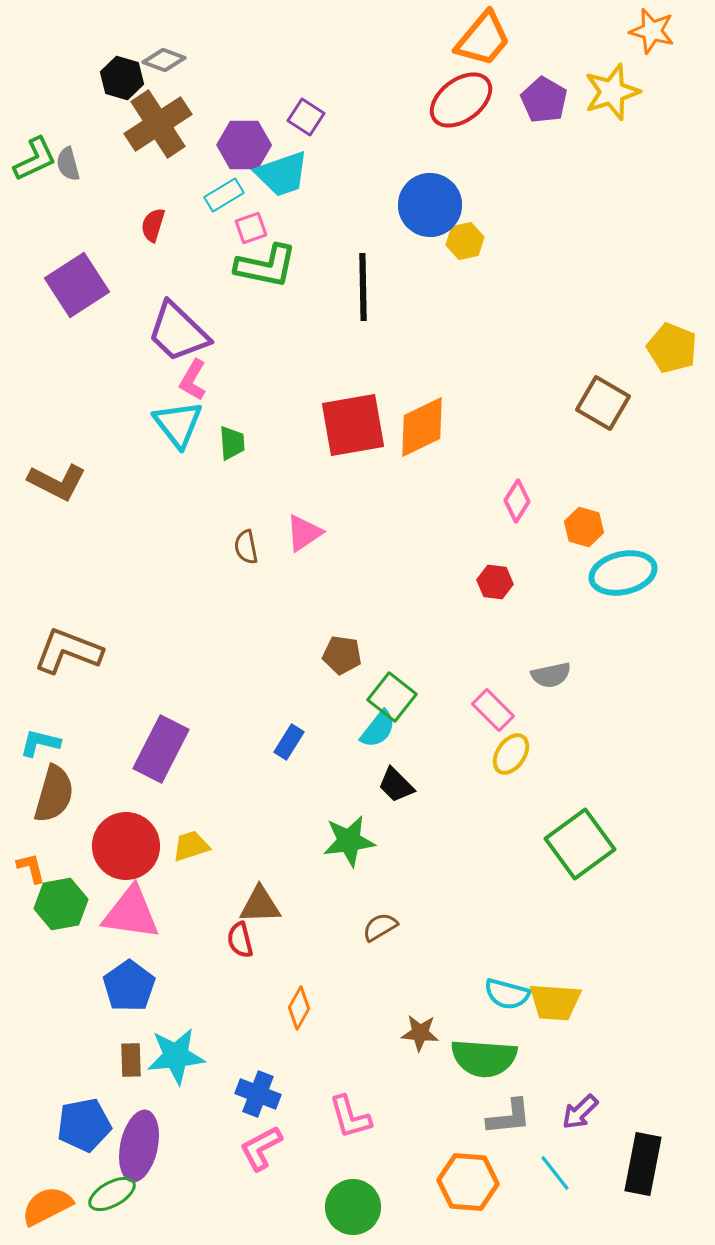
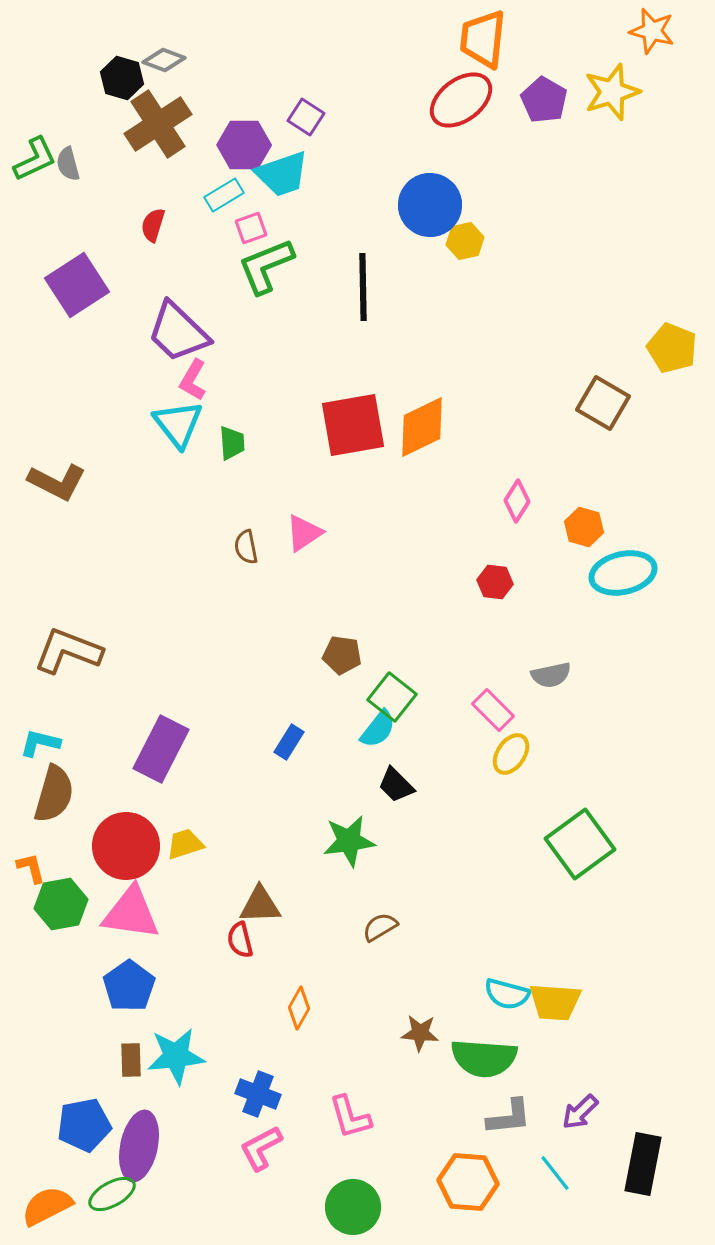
orange trapezoid at (483, 39): rotated 146 degrees clockwise
green L-shape at (266, 266): rotated 146 degrees clockwise
yellow trapezoid at (191, 846): moved 6 px left, 2 px up
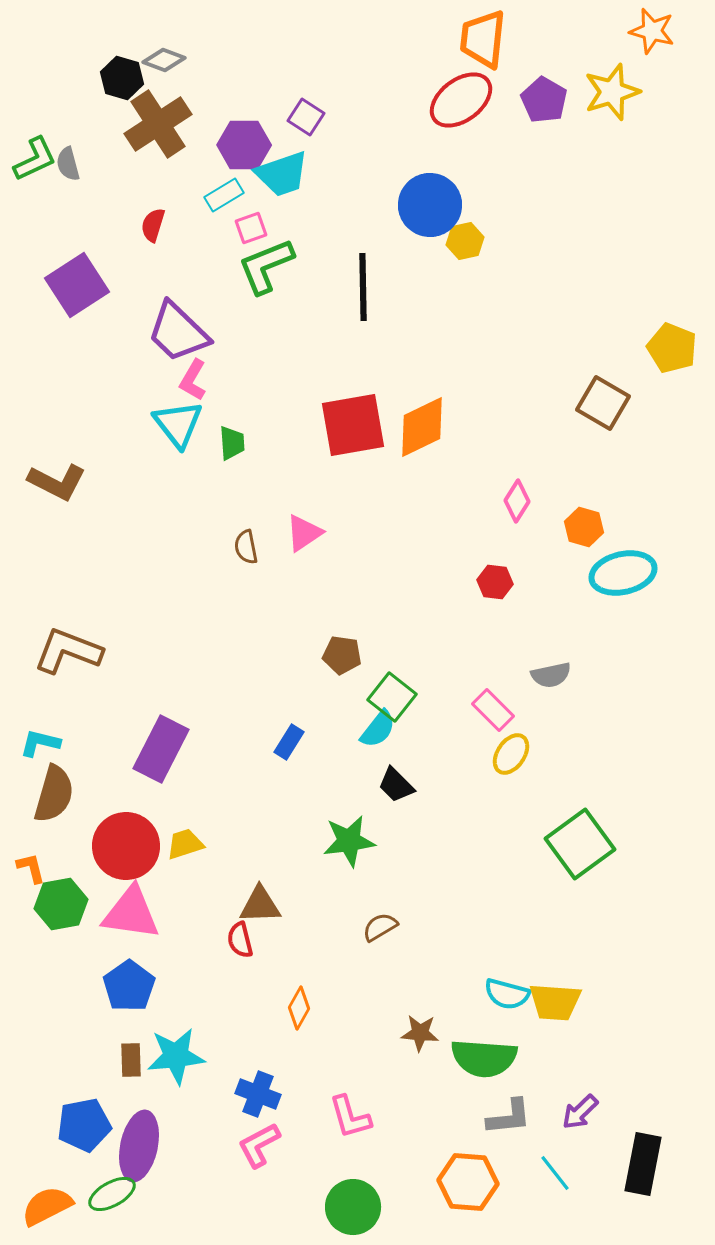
pink L-shape at (261, 1148): moved 2 px left, 3 px up
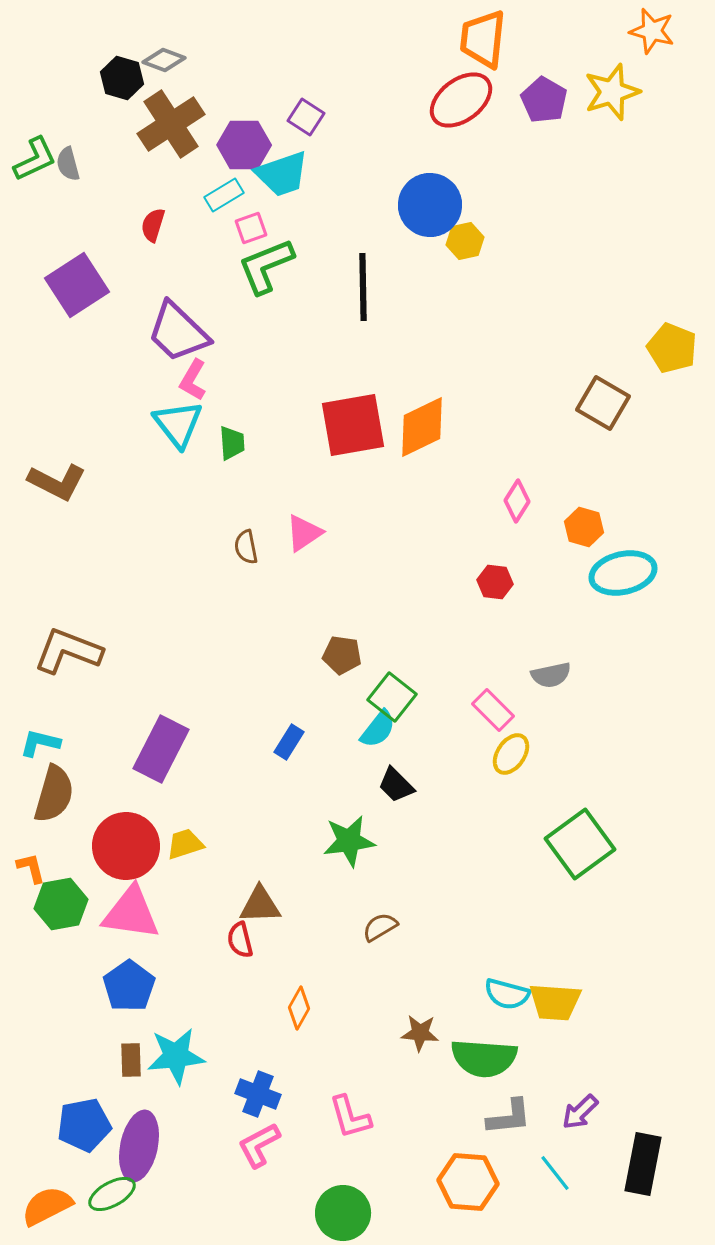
brown cross at (158, 124): moved 13 px right
green circle at (353, 1207): moved 10 px left, 6 px down
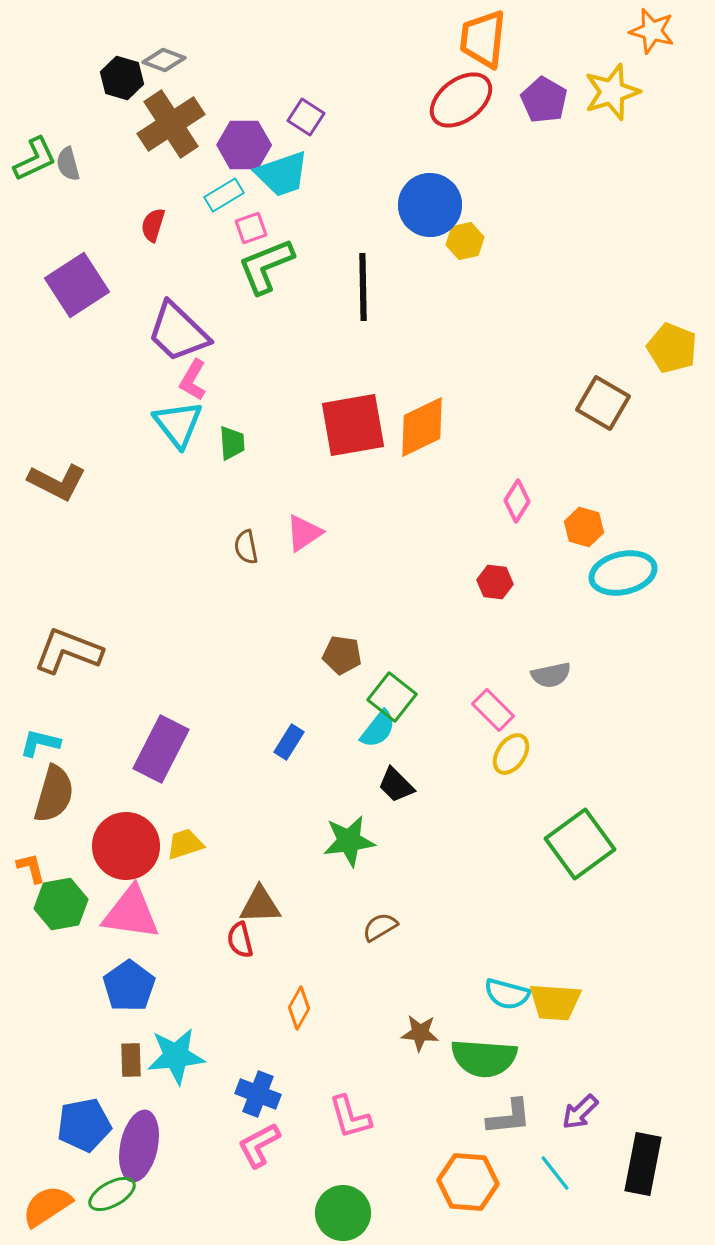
orange semicircle at (47, 1206): rotated 6 degrees counterclockwise
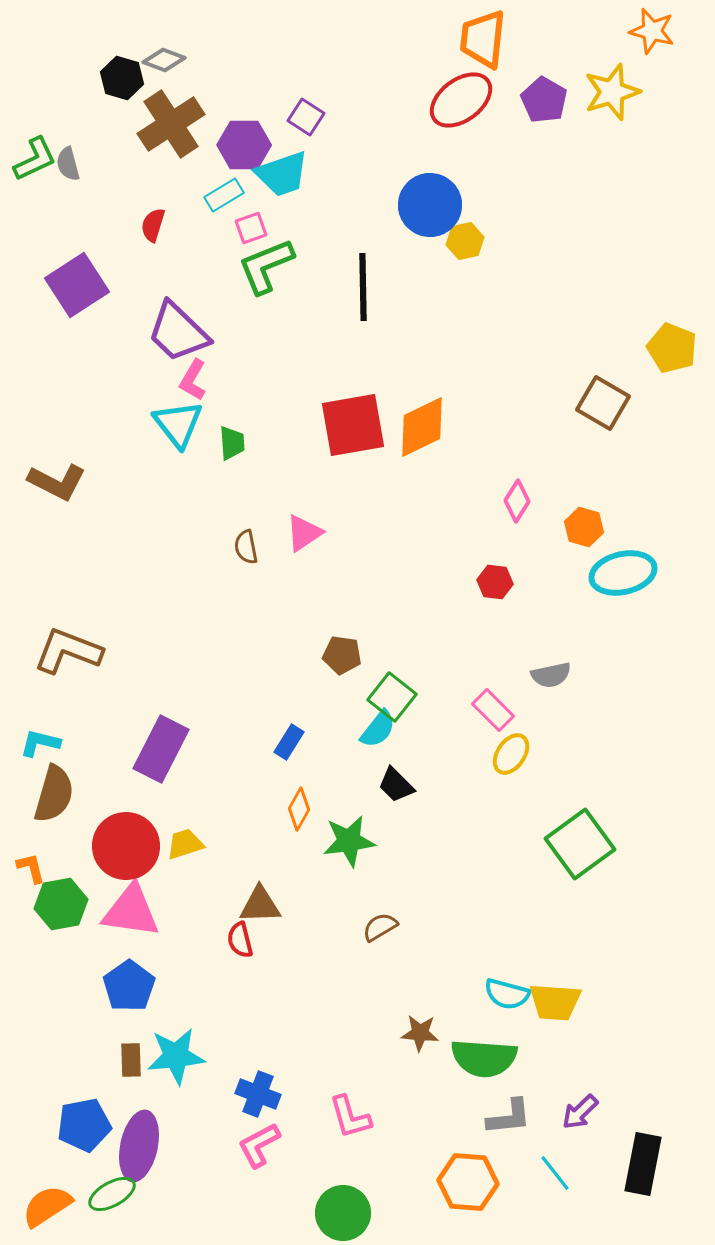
pink triangle at (131, 913): moved 2 px up
orange diamond at (299, 1008): moved 199 px up
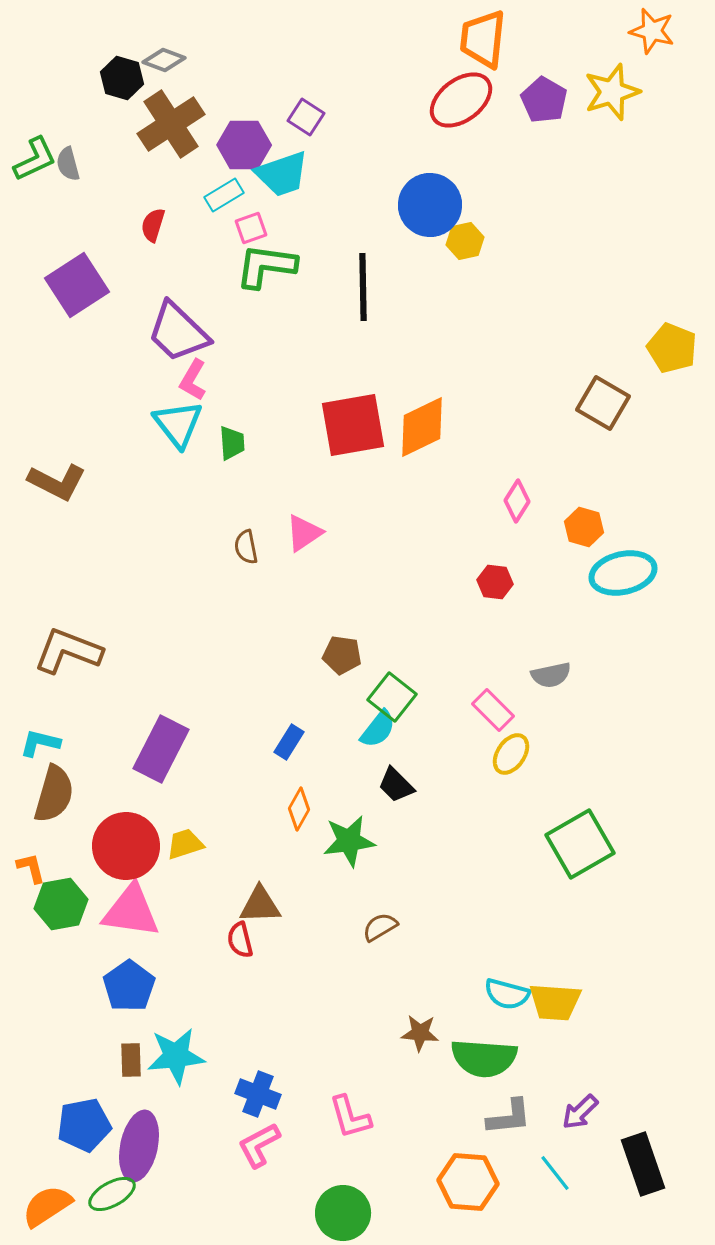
green L-shape at (266, 266): rotated 30 degrees clockwise
green square at (580, 844): rotated 6 degrees clockwise
black rectangle at (643, 1164): rotated 30 degrees counterclockwise
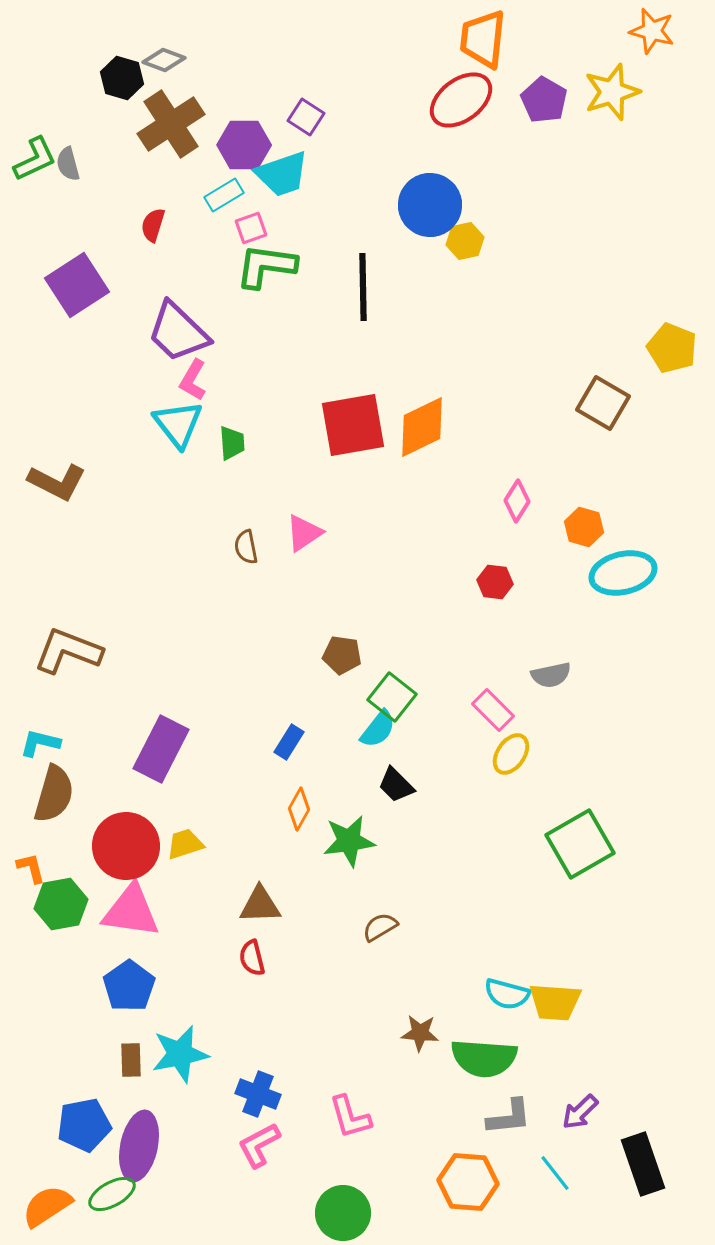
red semicircle at (240, 940): moved 12 px right, 18 px down
cyan star at (176, 1056): moved 4 px right, 2 px up; rotated 6 degrees counterclockwise
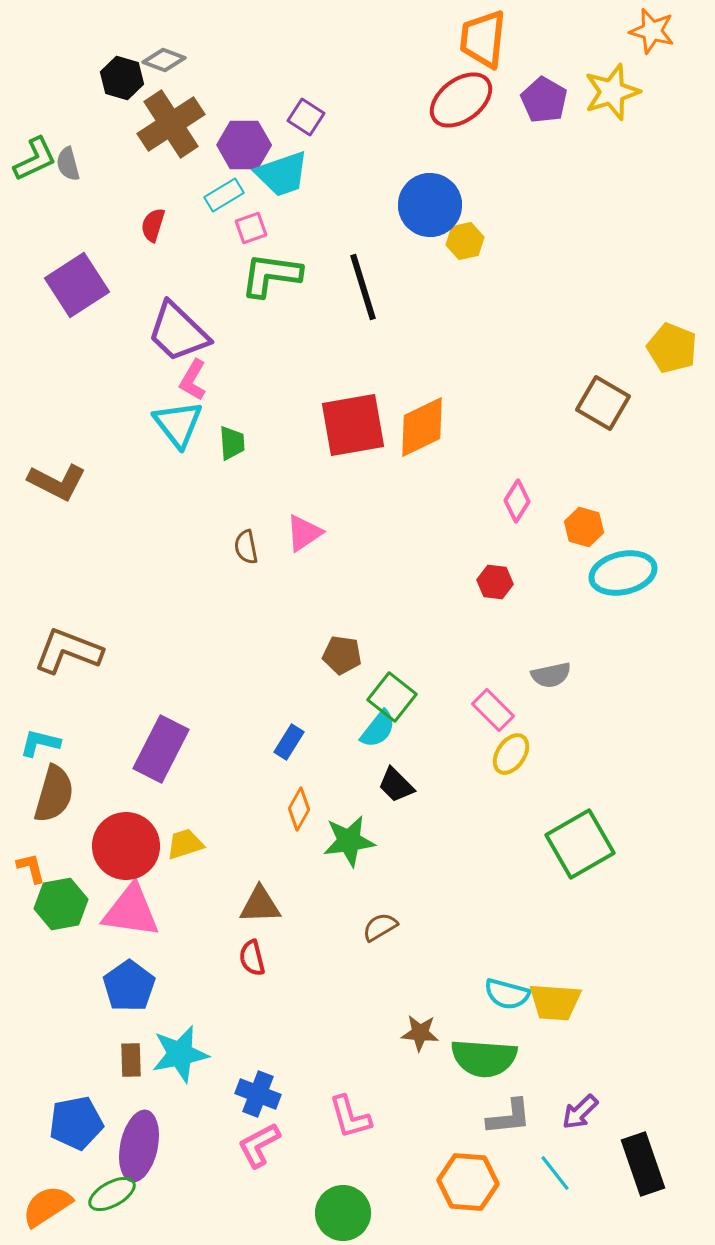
green L-shape at (266, 266): moved 5 px right, 9 px down
black line at (363, 287): rotated 16 degrees counterclockwise
blue pentagon at (84, 1125): moved 8 px left, 2 px up
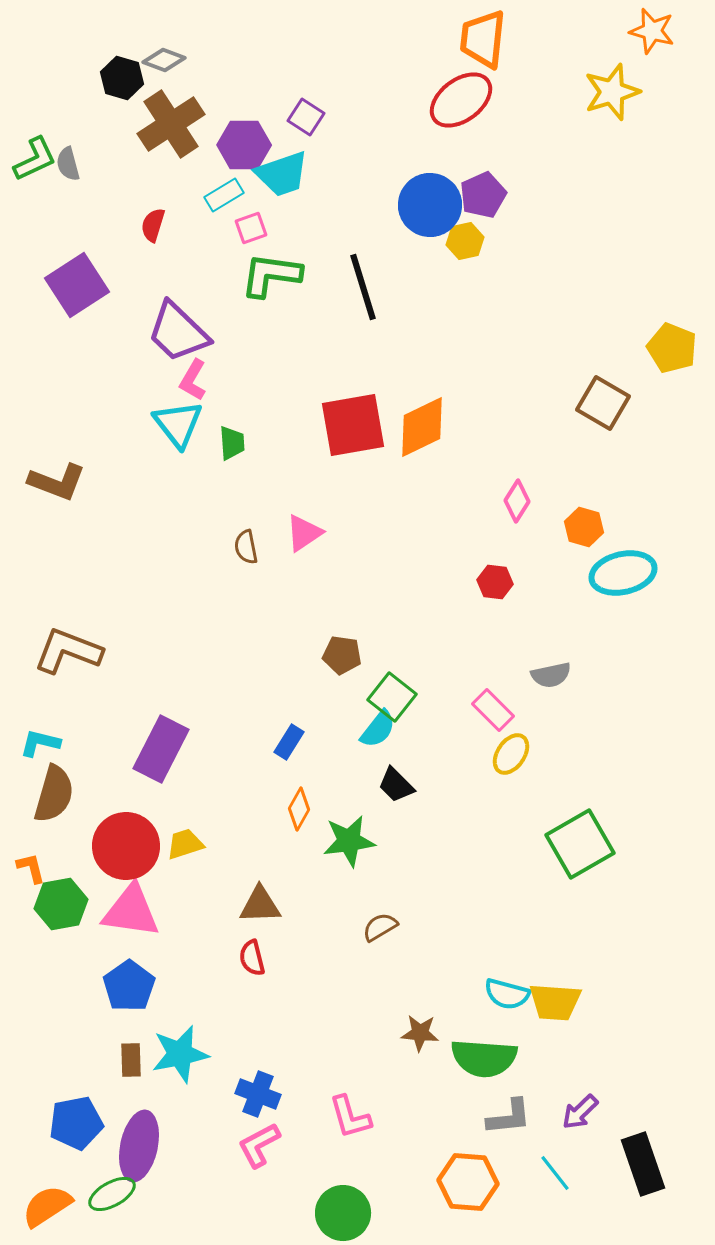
purple pentagon at (544, 100): moved 61 px left, 95 px down; rotated 18 degrees clockwise
brown L-shape at (57, 482): rotated 6 degrees counterclockwise
